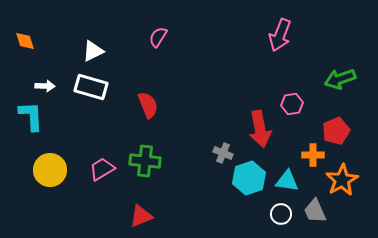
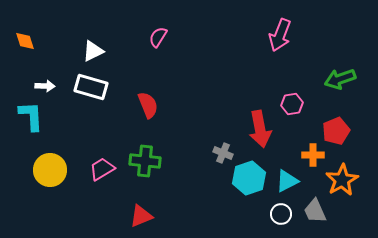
cyan triangle: rotated 35 degrees counterclockwise
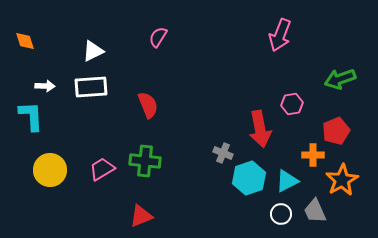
white rectangle: rotated 20 degrees counterclockwise
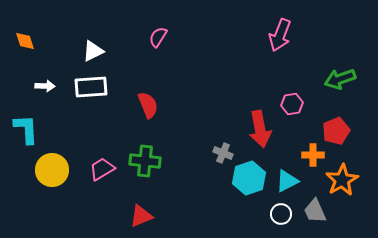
cyan L-shape: moved 5 px left, 13 px down
yellow circle: moved 2 px right
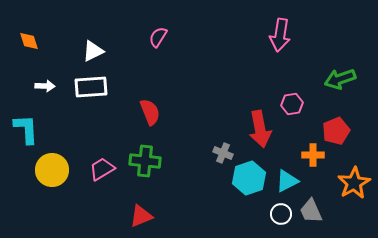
pink arrow: rotated 12 degrees counterclockwise
orange diamond: moved 4 px right
red semicircle: moved 2 px right, 7 px down
orange star: moved 12 px right, 3 px down
gray trapezoid: moved 4 px left
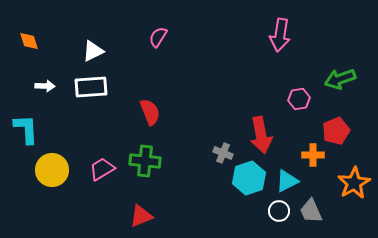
pink hexagon: moved 7 px right, 5 px up
red arrow: moved 1 px right, 6 px down
white circle: moved 2 px left, 3 px up
